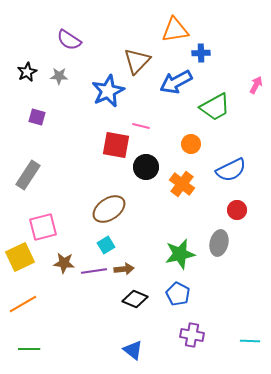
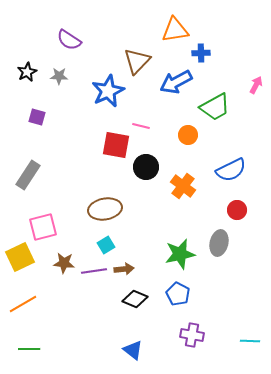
orange circle: moved 3 px left, 9 px up
orange cross: moved 1 px right, 2 px down
brown ellipse: moved 4 px left; rotated 24 degrees clockwise
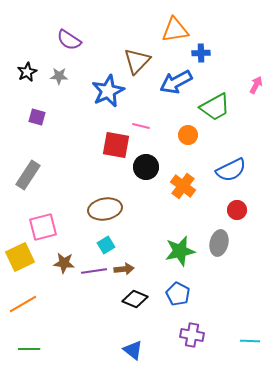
green star: moved 3 px up
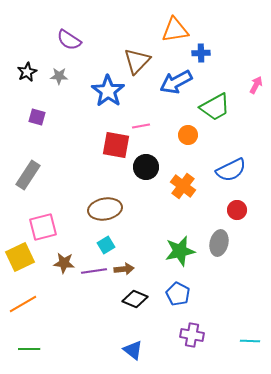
blue star: rotated 12 degrees counterclockwise
pink line: rotated 24 degrees counterclockwise
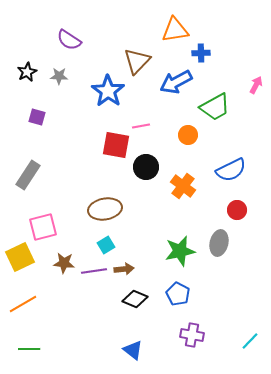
cyan line: rotated 48 degrees counterclockwise
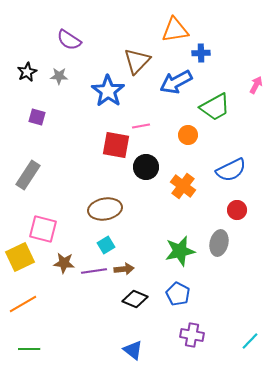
pink square: moved 2 px down; rotated 28 degrees clockwise
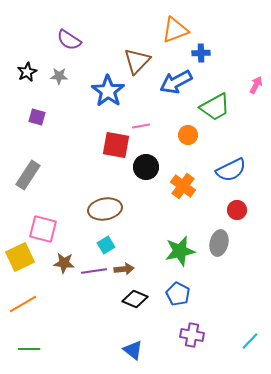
orange triangle: rotated 12 degrees counterclockwise
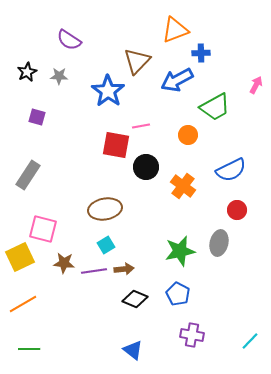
blue arrow: moved 1 px right, 2 px up
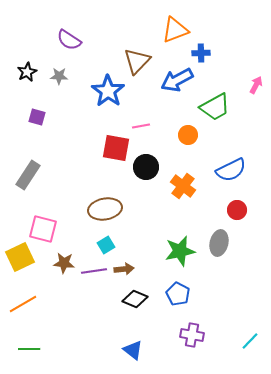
red square: moved 3 px down
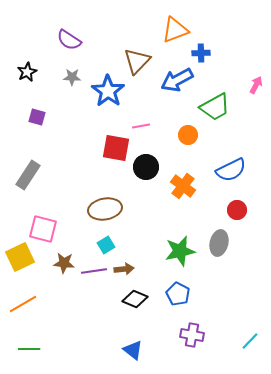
gray star: moved 13 px right, 1 px down
